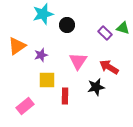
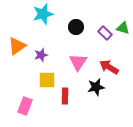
black circle: moved 9 px right, 2 px down
pink triangle: moved 1 px down
pink rectangle: rotated 30 degrees counterclockwise
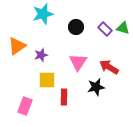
purple rectangle: moved 4 px up
red rectangle: moved 1 px left, 1 px down
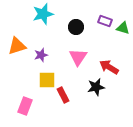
purple rectangle: moved 8 px up; rotated 24 degrees counterclockwise
orange triangle: rotated 18 degrees clockwise
pink triangle: moved 5 px up
red rectangle: moved 1 px left, 2 px up; rotated 28 degrees counterclockwise
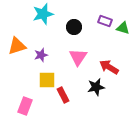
black circle: moved 2 px left
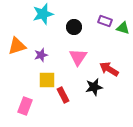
red arrow: moved 2 px down
black star: moved 2 px left
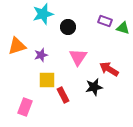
black circle: moved 6 px left
pink rectangle: moved 1 px down
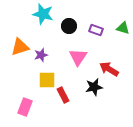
cyan star: rotated 30 degrees clockwise
purple rectangle: moved 9 px left, 9 px down
black circle: moved 1 px right, 1 px up
orange triangle: moved 3 px right, 1 px down
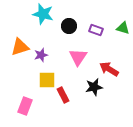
pink rectangle: moved 1 px up
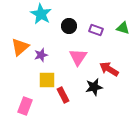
cyan star: moved 2 px left; rotated 15 degrees clockwise
orange triangle: rotated 24 degrees counterclockwise
